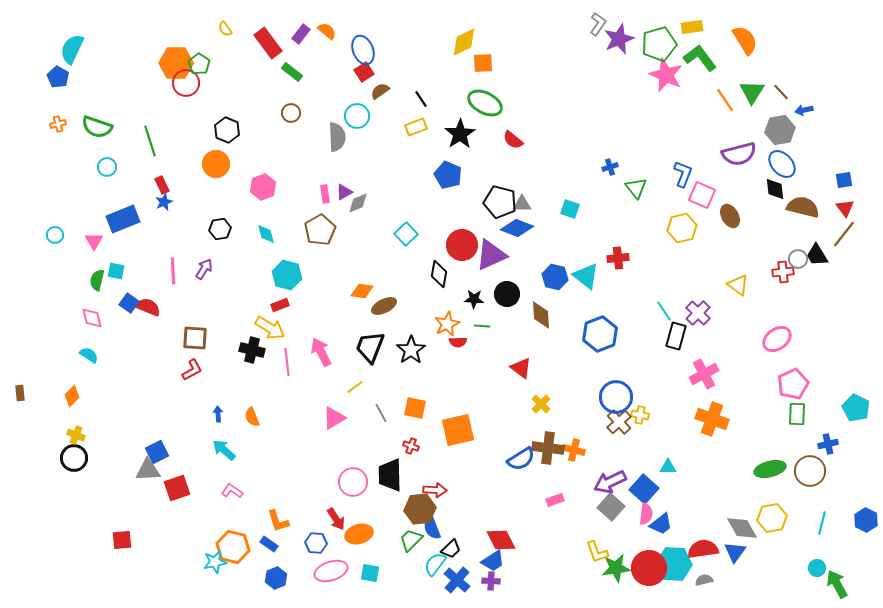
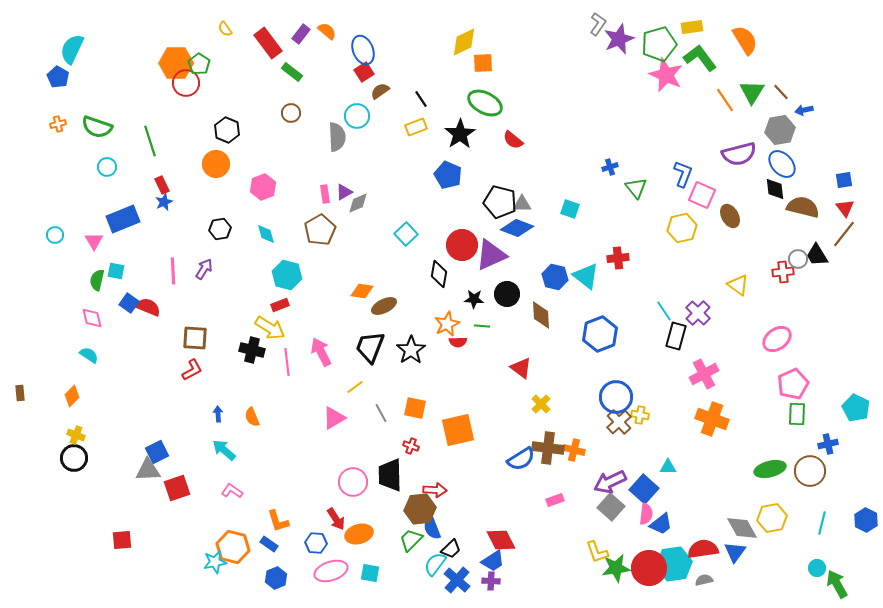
cyan hexagon at (674, 564): rotated 12 degrees counterclockwise
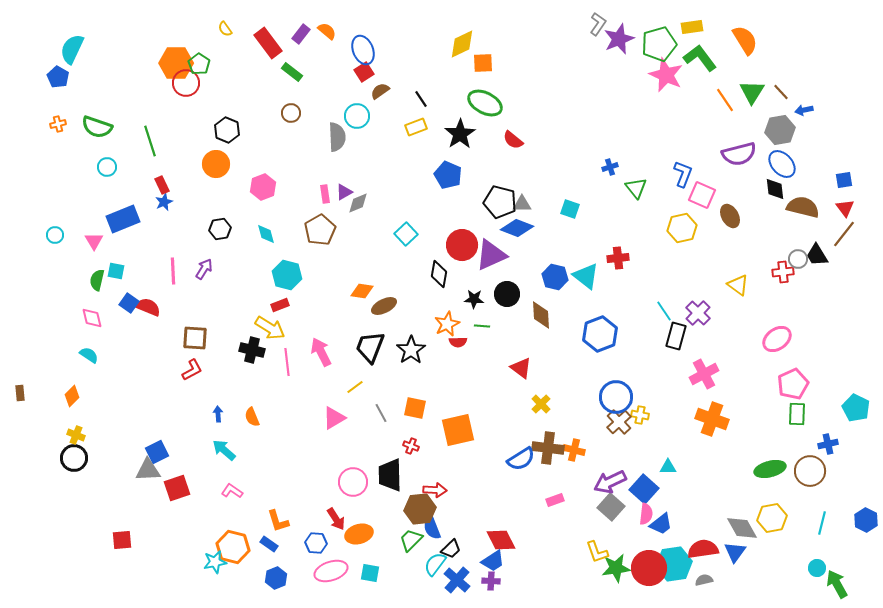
yellow diamond at (464, 42): moved 2 px left, 2 px down
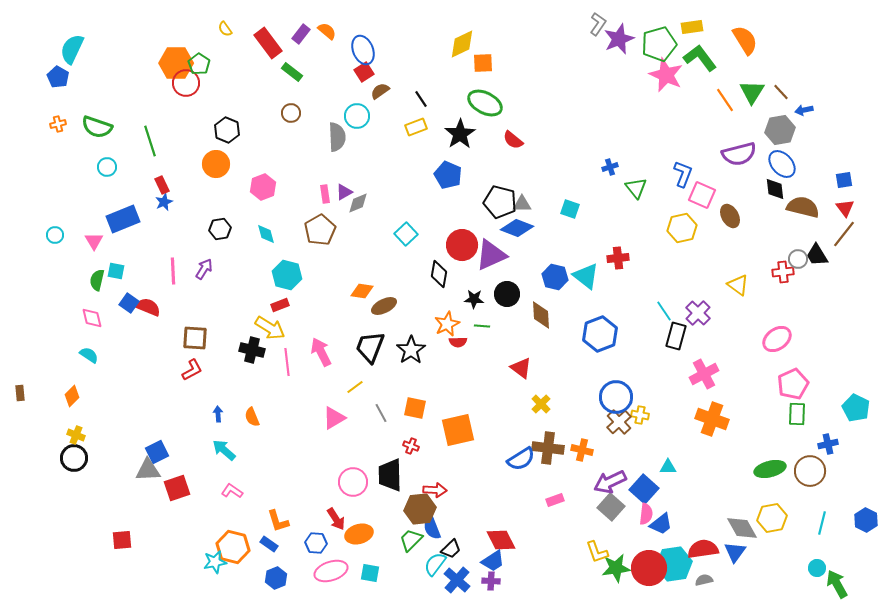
orange cross at (574, 450): moved 8 px right
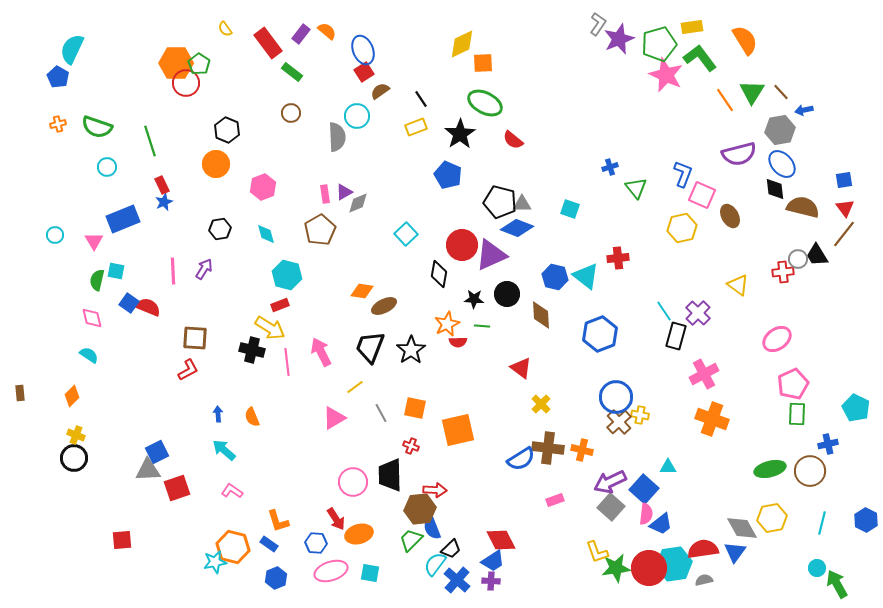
red L-shape at (192, 370): moved 4 px left
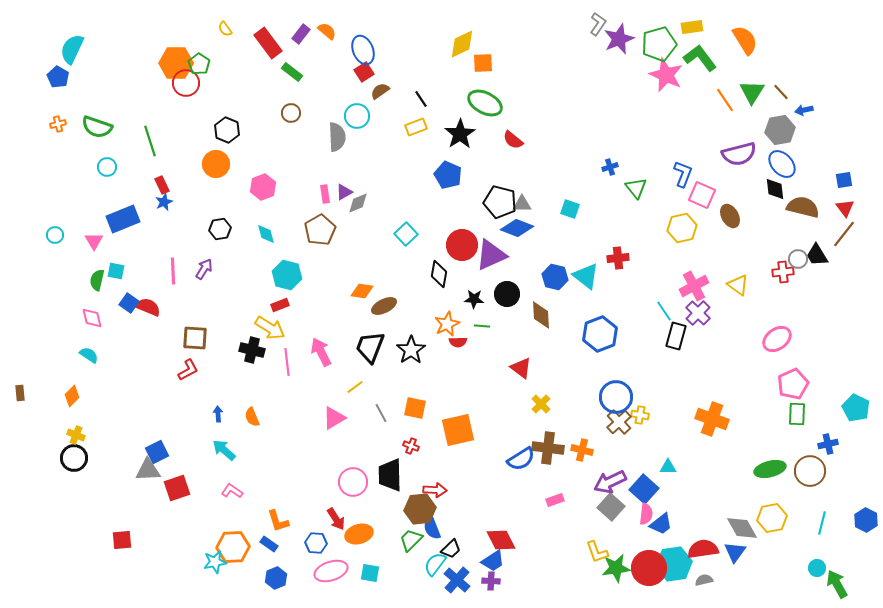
pink cross at (704, 374): moved 10 px left, 88 px up
orange hexagon at (233, 547): rotated 16 degrees counterclockwise
